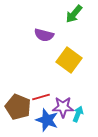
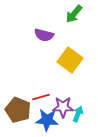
yellow square: moved 1 px right
brown pentagon: moved 3 px down
blue star: rotated 15 degrees counterclockwise
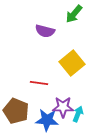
purple semicircle: moved 1 px right, 4 px up
yellow square: moved 2 px right, 3 px down; rotated 15 degrees clockwise
red line: moved 2 px left, 14 px up; rotated 24 degrees clockwise
brown pentagon: moved 2 px left, 1 px down
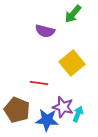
green arrow: moved 1 px left
purple star: rotated 15 degrees clockwise
brown pentagon: moved 1 px right, 1 px up
